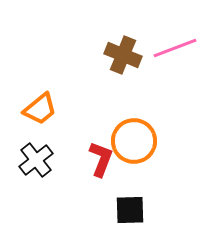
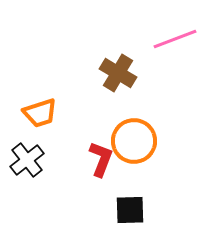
pink line: moved 9 px up
brown cross: moved 5 px left, 18 px down; rotated 9 degrees clockwise
orange trapezoid: moved 4 px down; rotated 21 degrees clockwise
black cross: moved 9 px left
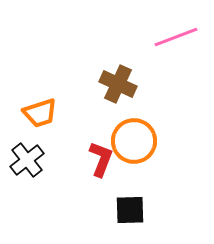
pink line: moved 1 px right, 2 px up
brown cross: moved 11 px down; rotated 6 degrees counterclockwise
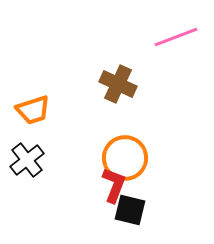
orange trapezoid: moved 7 px left, 3 px up
orange circle: moved 9 px left, 17 px down
red L-shape: moved 13 px right, 26 px down
black square: rotated 16 degrees clockwise
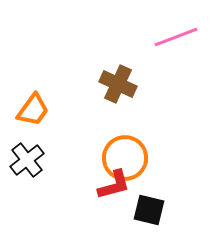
orange trapezoid: rotated 36 degrees counterclockwise
red L-shape: rotated 54 degrees clockwise
black square: moved 19 px right
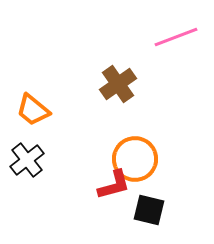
brown cross: rotated 30 degrees clockwise
orange trapezoid: rotated 93 degrees clockwise
orange circle: moved 10 px right, 1 px down
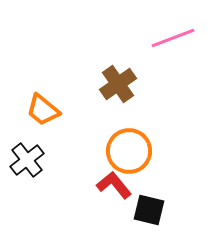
pink line: moved 3 px left, 1 px down
orange trapezoid: moved 10 px right
orange circle: moved 6 px left, 8 px up
red L-shape: rotated 114 degrees counterclockwise
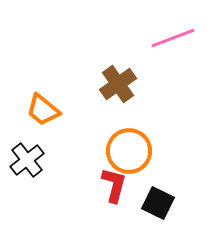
red L-shape: rotated 54 degrees clockwise
black square: moved 9 px right, 7 px up; rotated 12 degrees clockwise
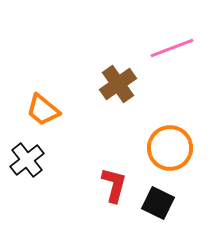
pink line: moved 1 px left, 10 px down
orange circle: moved 41 px right, 3 px up
